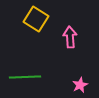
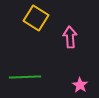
yellow square: moved 1 px up
pink star: rotated 14 degrees counterclockwise
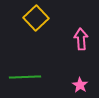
yellow square: rotated 15 degrees clockwise
pink arrow: moved 11 px right, 2 px down
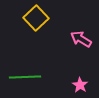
pink arrow: rotated 55 degrees counterclockwise
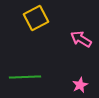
yellow square: rotated 15 degrees clockwise
pink star: rotated 14 degrees clockwise
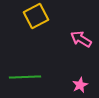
yellow square: moved 2 px up
